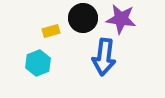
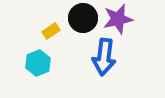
purple star: moved 3 px left; rotated 20 degrees counterclockwise
yellow rectangle: rotated 18 degrees counterclockwise
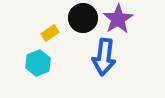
purple star: rotated 20 degrees counterclockwise
yellow rectangle: moved 1 px left, 2 px down
